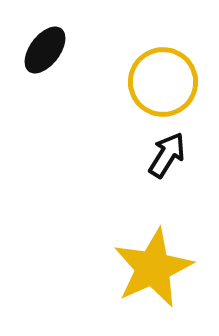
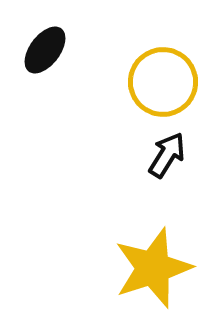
yellow star: rotated 6 degrees clockwise
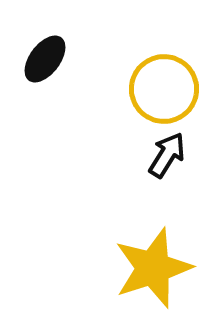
black ellipse: moved 9 px down
yellow circle: moved 1 px right, 7 px down
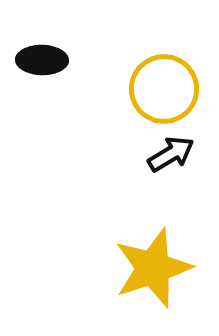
black ellipse: moved 3 px left, 1 px down; rotated 54 degrees clockwise
black arrow: moved 4 px right, 1 px up; rotated 27 degrees clockwise
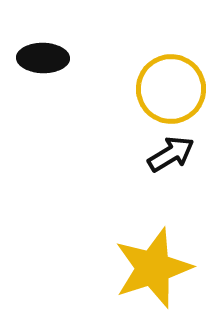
black ellipse: moved 1 px right, 2 px up
yellow circle: moved 7 px right
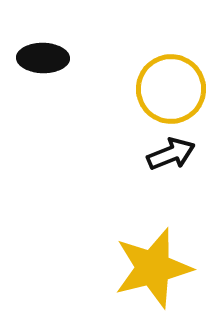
black arrow: rotated 9 degrees clockwise
yellow star: rotated 4 degrees clockwise
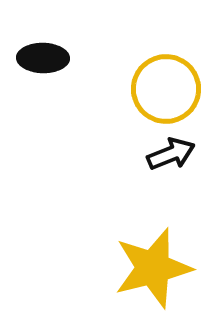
yellow circle: moved 5 px left
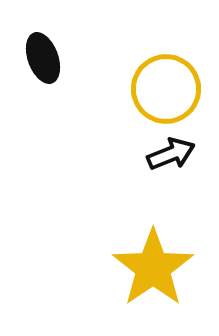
black ellipse: rotated 69 degrees clockwise
yellow star: rotated 20 degrees counterclockwise
